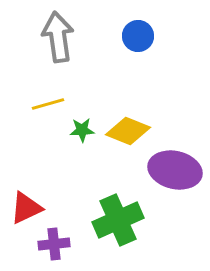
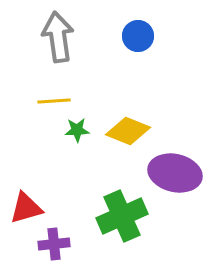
yellow line: moved 6 px right, 3 px up; rotated 12 degrees clockwise
green star: moved 5 px left
purple ellipse: moved 3 px down
red triangle: rotated 9 degrees clockwise
green cross: moved 4 px right, 4 px up
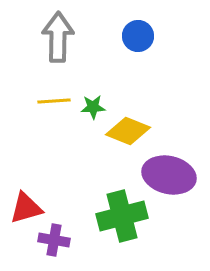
gray arrow: rotated 9 degrees clockwise
green star: moved 16 px right, 23 px up
purple ellipse: moved 6 px left, 2 px down
green cross: rotated 9 degrees clockwise
purple cross: moved 4 px up; rotated 16 degrees clockwise
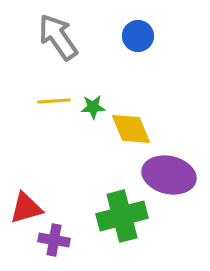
gray arrow: rotated 36 degrees counterclockwise
yellow diamond: moved 3 px right, 2 px up; rotated 45 degrees clockwise
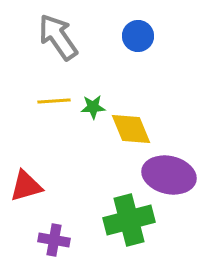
red triangle: moved 22 px up
green cross: moved 7 px right, 4 px down
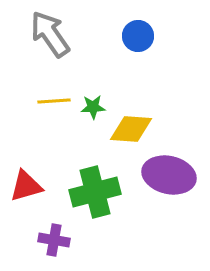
gray arrow: moved 8 px left, 3 px up
yellow diamond: rotated 63 degrees counterclockwise
green cross: moved 34 px left, 28 px up
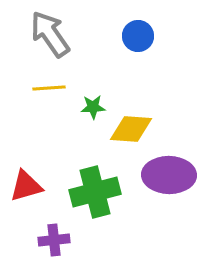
yellow line: moved 5 px left, 13 px up
purple ellipse: rotated 12 degrees counterclockwise
purple cross: rotated 16 degrees counterclockwise
